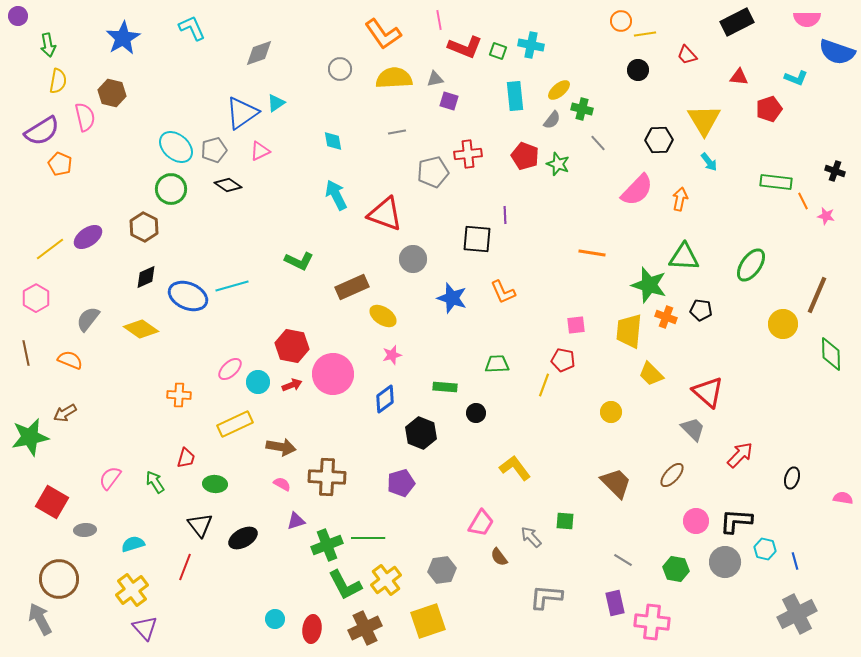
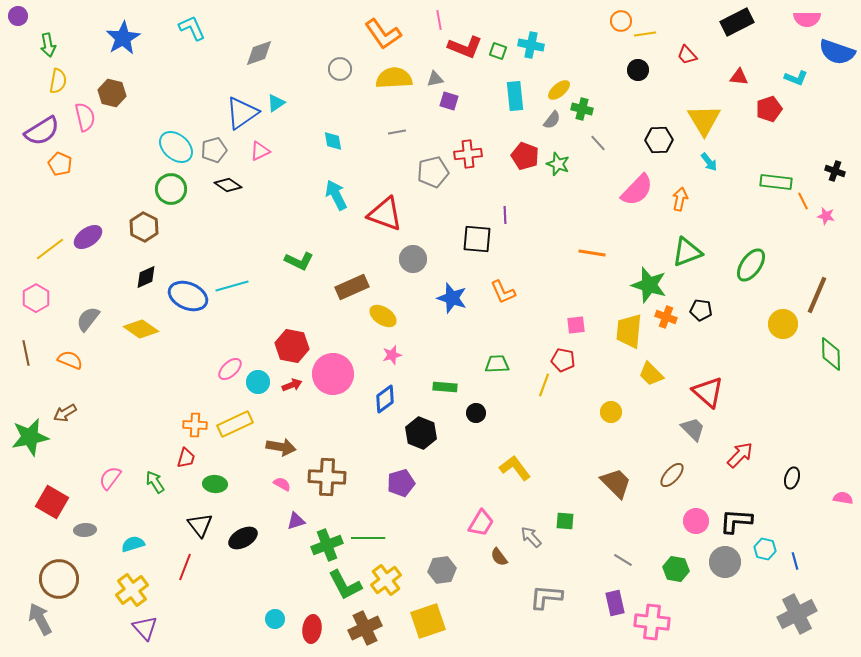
green triangle at (684, 257): moved 3 px right, 5 px up; rotated 24 degrees counterclockwise
orange cross at (179, 395): moved 16 px right, 30 px down
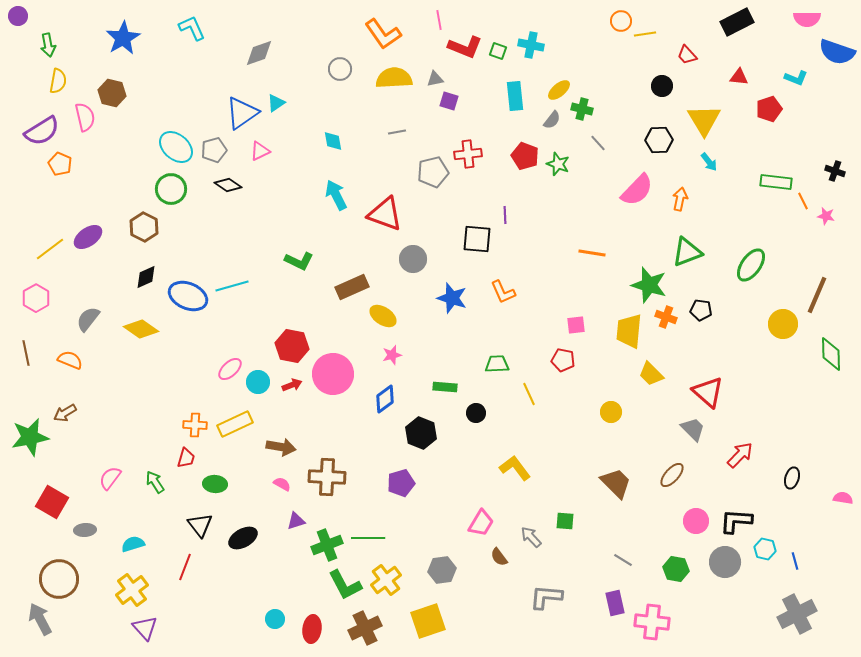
black circle at (638, 70): moved 24 px right, 16 px down
yellow line at (544, 385): moved 15 px left, 9 px down; rotated 45 degrees counterclockwise
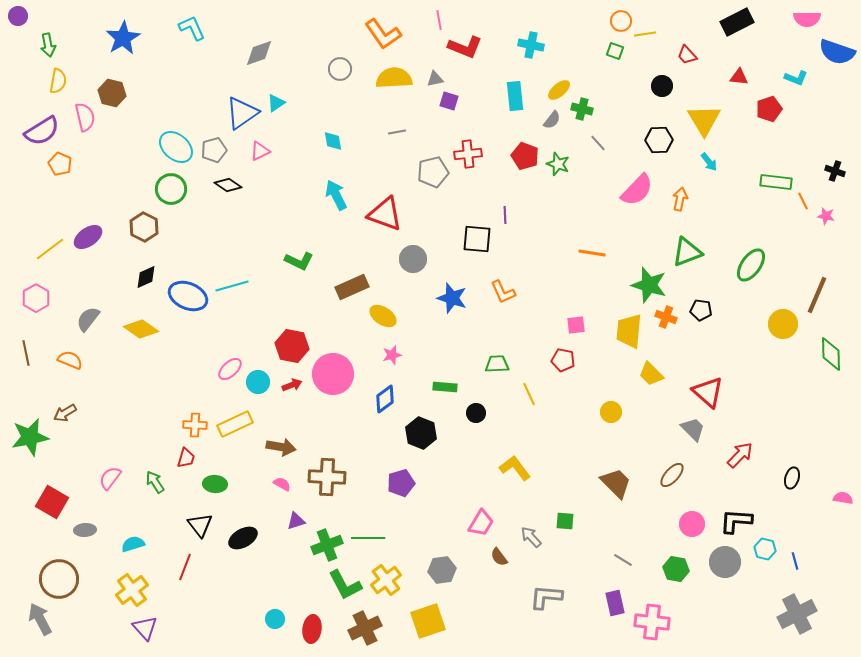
green square at (498, 51): moved 117 px right
pink circle at (696, 521): moved 4 px left, 3 px down
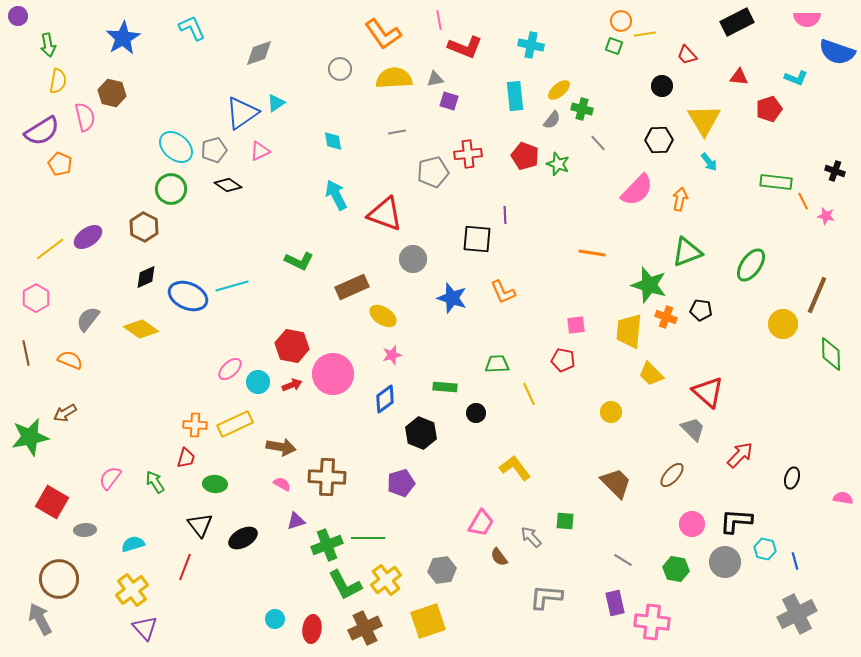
green square at (615, 51): moved 1 px left, 5 px up
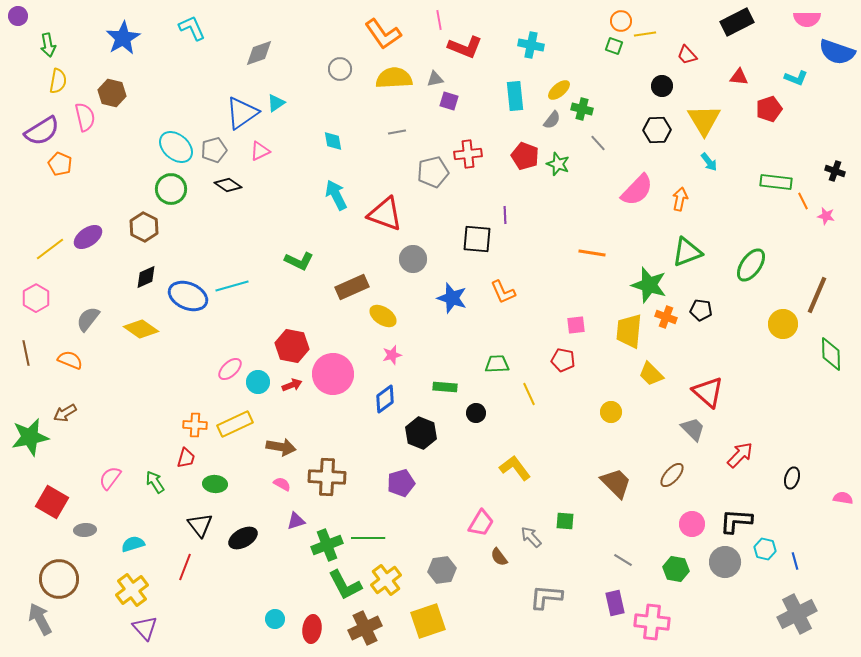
black hexagon at (659, 140): moved 2 px left, 10 px up
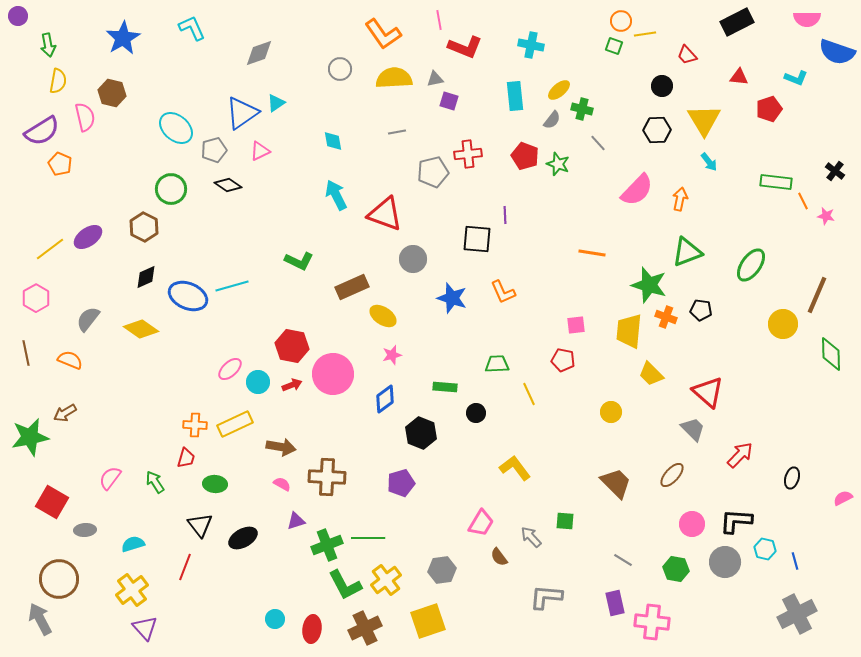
cyan ellipse at (176, 147): moved 19 px up
black cross at (835, 171): rotated 18 degrees clockwise
pink semicircle at (843, 498): rotated 36 degrees counterclockwise
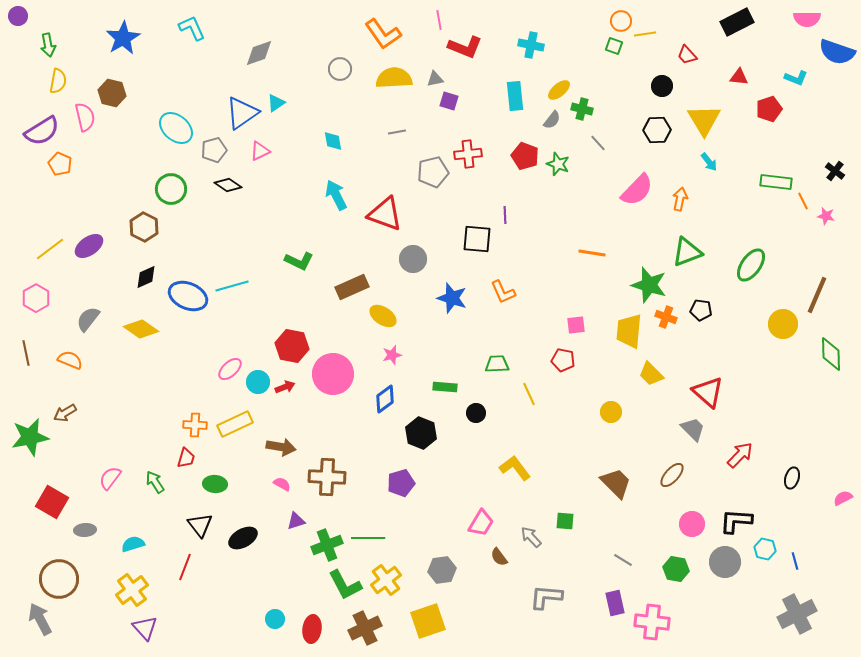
purple ellipse at (88, 237): moved 1 px right, 9 px down
red arrow at (292, 385): moved 7 px left, 2 px down
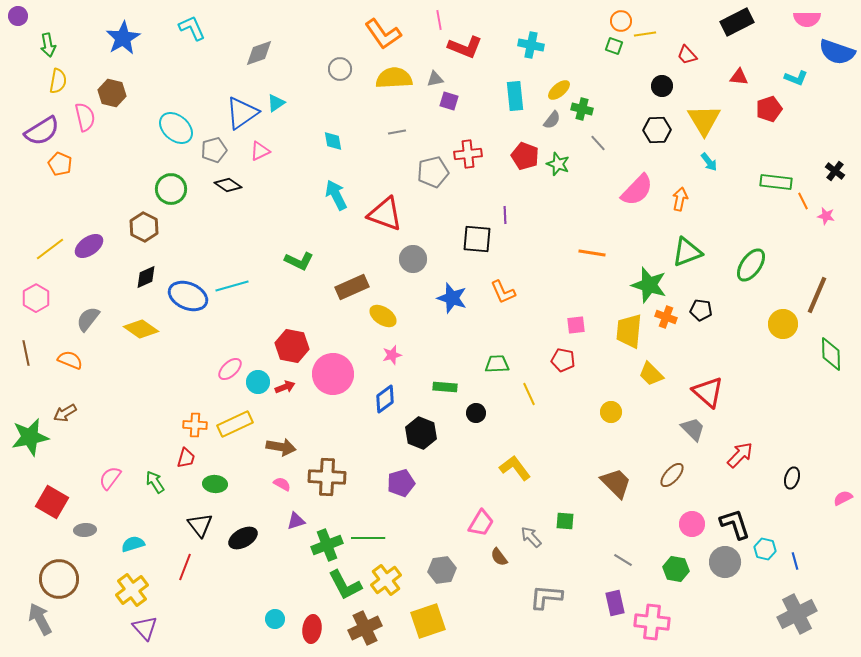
black L-shape at (736, 521): moved 1 px left, 3 px down; rotated 68 degrees clockwise
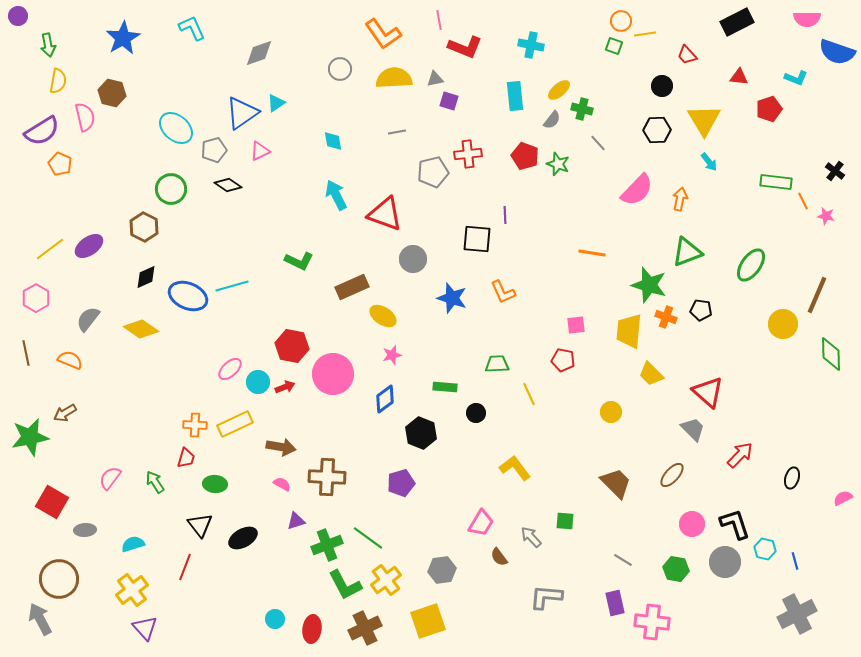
green line at (368, 538): rotated 36 degrees clockwise
